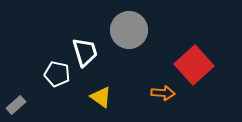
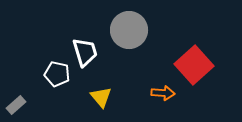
yellow triangle: rotated 15 degrees clockwise
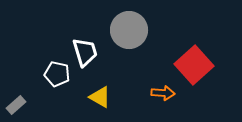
yellow triangle: moved 1 px left; rotated 20 degrees counterclockwise
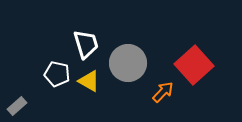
gray circle: moved 1 px left, 33 px down
white trapezoid: moved 1 px right, 8 px up
orange arrow: moved 1 px up; rotated 50 degrees counterclockwise
yellow triangle: moved 11 px left, 16 px up
gray rectangle: moved 1 px right, 1 px down
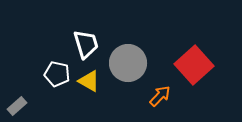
orange arrow: moved 3 px left, 4 px down
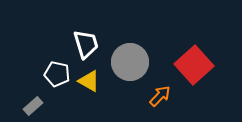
gray circle: moved 2 px right, 1 px up
gray rectangle: moved 16 px right
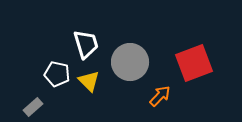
red square: moved 2 px up; rotated 21 degrees clockwise
yellow triangle: rotated 15 degrees clockwise
gray rectangle: moved 1 px down
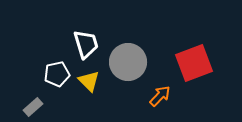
gray circle: moved 2 px left
white pentagon: rotated 25 degrees counterclockwise
